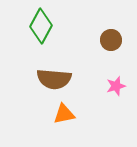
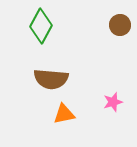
brown circle: moved 9 px right, 15 px up
brown semicircle: moved 3 px left
pink star: moved 3 px left, 16 px down
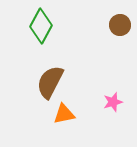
brown semicircle: moved 1 px left, 3 px down; rotated 112 degrees clockwise
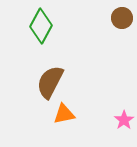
brown circle: moved 2 px right, 7 px up
pink star: moved 11 px right, 18 px down; rotated 18 degrees counterclockwise
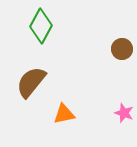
brown circle: moved 31 px down
brown semicircle: moved 19 px left; rotated 12 degrees clockwise
pink star: moved 7 px up; rotated 18 degrees counterclockwise
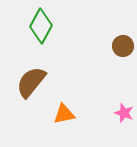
brown circle: moved 1 px right, 3 px up
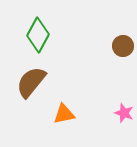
green diamond: moved 3 px left, 9 px down
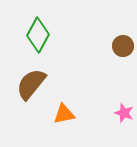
brown semicircle: moved 2 px down
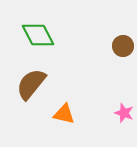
green diamond: rotated 56 degrees counterclockwise
orange triangle: rotated 25 degrees clockwise
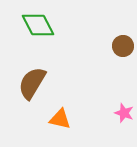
green diamond: moved 10 px up
brown semicircle: moved 1 px right, 1 px up; rotated 8 degrees counterclockwise
orange triangle: moved 4 px left, 5 px down
